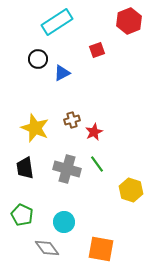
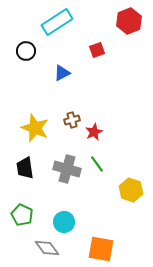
black circle: moved 12 px left, 8 px up
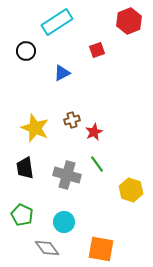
gray cross: moved 6 px down
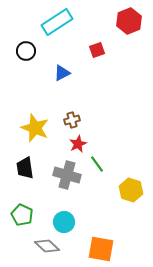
red star: moved 16 px left, 12 px down
gray diamond: moved 2 px up; rotated 10 degrees counterclockwise
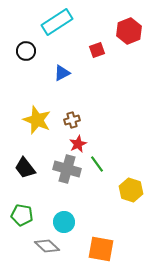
red hexagon: moved 10 px down
yellow star: moved 2 px right, 8 px up
black trapezoid: rotated 30 degrees counterclockwise
gray cross: moved 6 px up
green pentagon: rotated 15 degrees counterclockwise
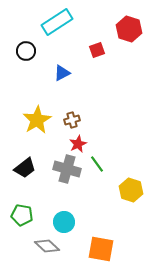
red hexagon: moved 2 px up; rotated 20 degrees counterclockwise
yellow star: rotated 20 degrees clockwise
black trapezoid: rotated 90 degrees counterclockwise
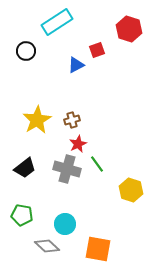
blue triangle: moved 14 px right, 8 px up
cyan circle: moved 1 px right, 2 px down
orange square: moved 3 px left
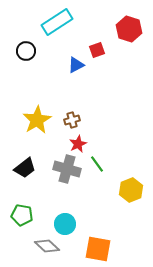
yellow hexagon: rotated 20 degrees clockwise
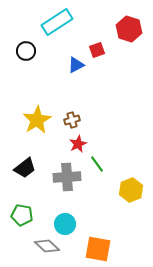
gray cross: moved 8 px down; rotated 20 degrees counterclockwise
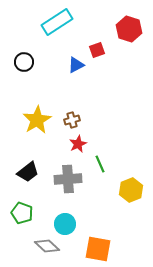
black circle: moved 2 px left, 11 px down
green line: moved 3 px right; rotated 12 degrees clockwise
black trapezoid: moved 3 px right, 4 px down
gray cross: moved 1 px right, 2 px down
green pentagon: moved 2 px up; rotated 10 degrees clockwise
